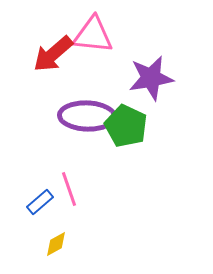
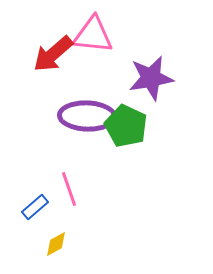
blue rectangle: moved 5 px left, 5 px down
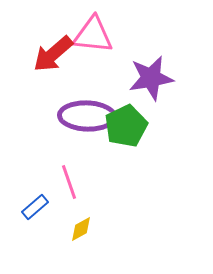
green pentagon: rotated 21 degrees clockwise
pink line: moved 7 px up
yellow diamond: moved 25 px right, 15 px up
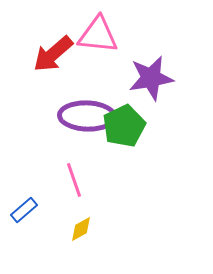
pink triangle: moved 5 px right
green pentagon: moved 2 px left
pink line: moved 5 px right, 2 px up
blue rectangle: moved 11 px left, 3 px down
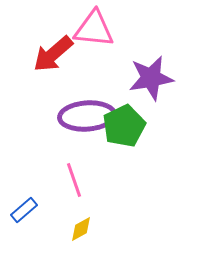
pink triangle: moved 4 px left, 6 px up
purple ellipse: rotated 6 degrees counterclockwise
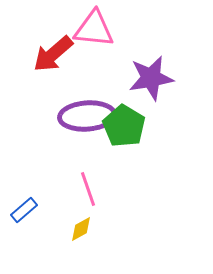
green pentagon: rotated 15 degrees counterclockwise
pink line: moved 14 px right, 9 px down
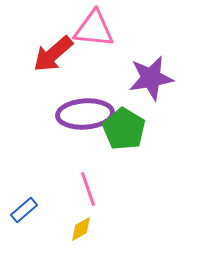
purple ellipse: moved 2 px left, 2 px up
green pentagon: moved 3 px down
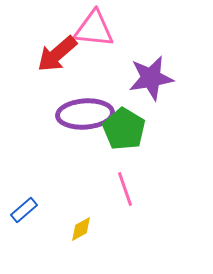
red arrow: moved 4 px right
pink line: moved 37 px right
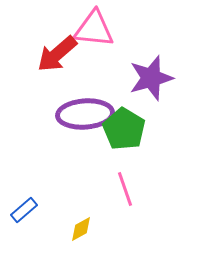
purple star: rotated 6 degrees counterclockwise
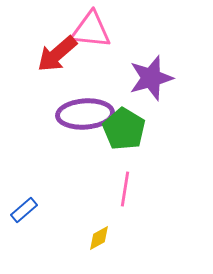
pink triangle: moved 3 px left, 1 px down
pink line: rotated 28 degrees clockwise
yellow diamond: moved 18 px right, 9 px down
